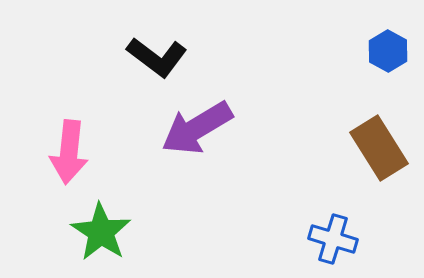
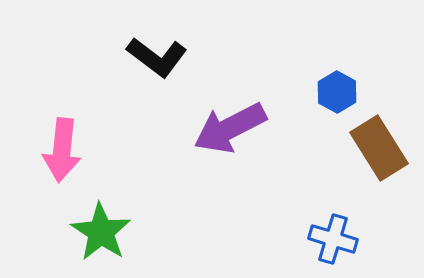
blue hexagon: moved 51 px left, 41 px down
purple arrow: moved 33 px right; rotated 4 degrees clockwise
pink arrow: moved 7 px left, 2 px up
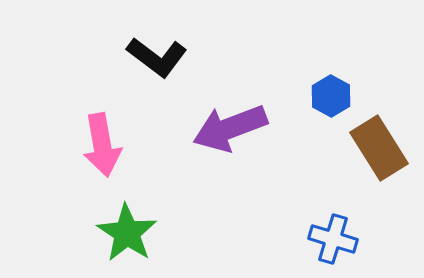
blue hexagon: moved 6 px left, 4 px down
purple arrow: rotated 6 degrees clockwise
pink arrow: moved 40 px right, 5 px up; rotated 16 degrees counterclockwise
green star: moved 26 px right, 1 px down
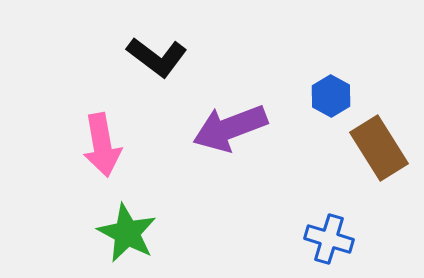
green star: rotated 6 degrees counterclockwise
blue cross: moved 4 px left
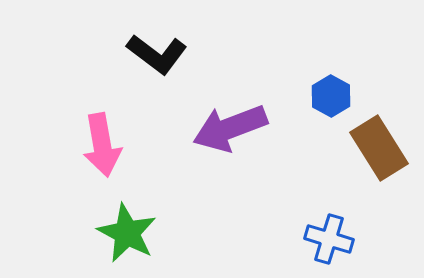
black L-shape: moved 3 px up
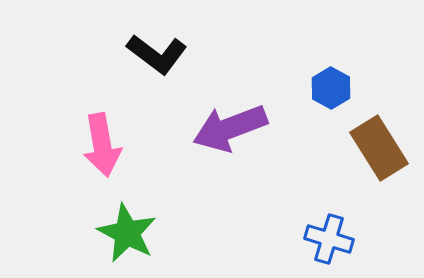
blue hexagon: moved 8 px up
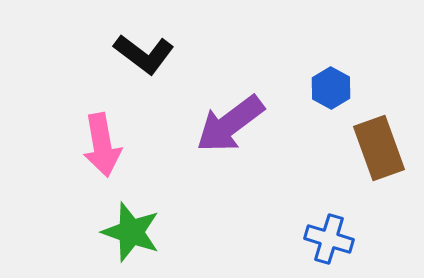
black L-shape: moved 13 px left
purple arrow: moved 4 px up; rotated 16 degrees counterclockwise
brown rectangle: rotated 12 degrees clockwise
green star: moved 4 px right, 1 px up; rotated 8 degrees counterclockwise
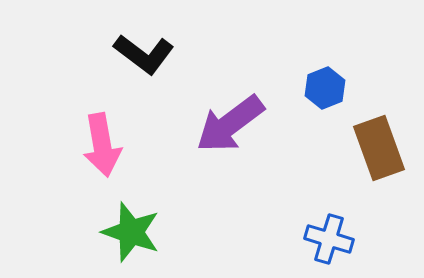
blue hexagon: moved 6 px left; rotated 9 degrees clockwise
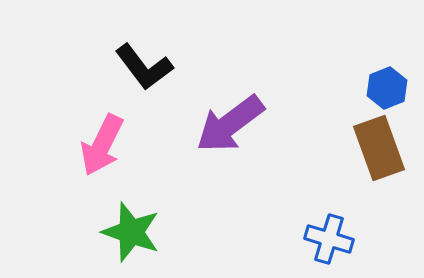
black L-shape: moved 13 px down; rotated 16 degrees clockwise
blue hexagon: moved 62 px right
pink arrow: rotated 36 degrees clockwise
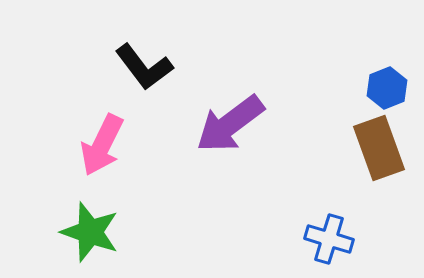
green star: moved 41 px left
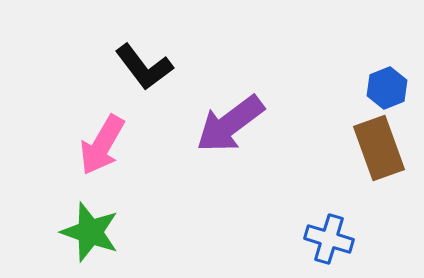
pink arrow: rotated 4 degrees clockwise
